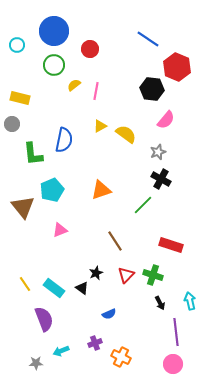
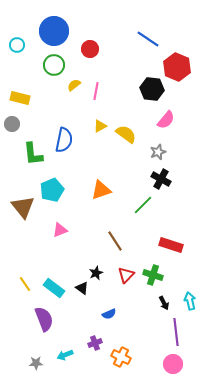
black arrow at (160, 303): moved 4 px right
cyan arrow at (61, 351): moved 4 px right, 4 px down
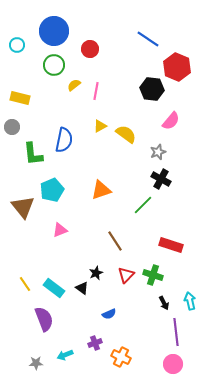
pink semicircle at (166, 120): moved 5 px right, 1 px down
gray circle at (12, 124): moved 3 px down
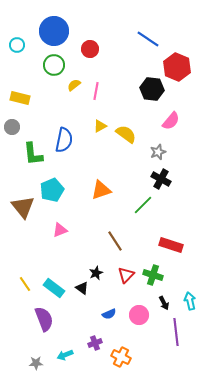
pink circle at (173, 364): moved 34 px left, 49 px up
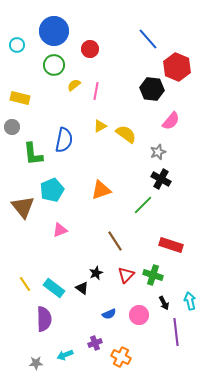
blue line at (148, 39): rotated 15 degrees clockwise
purple semicircle at (44, 319): rotated 20 degrees clockwise
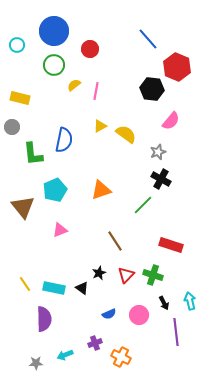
cyan pentagon at (52, 190): moved 3 px right
black star at (96, 273): moved 3 px right
cyan rectangle at (54, 288): rotated 25 degrees counterclockwise
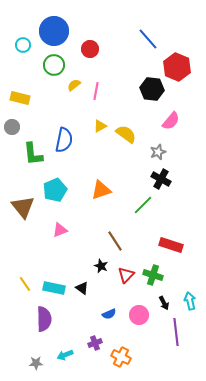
cyan circle at (17, 45): moved 6 px right
black star at (99, 273): moved 2 px right, 7 px up; rotated 24 degrees counterclockwise
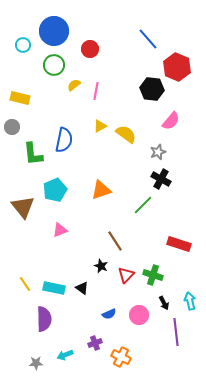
red rectangle at (171, 245): moved 8 px right, 1 px up
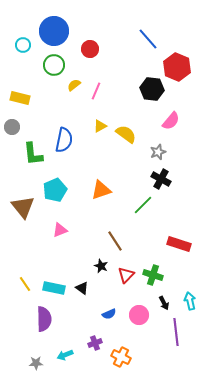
pink line at (96, 91): rotated 12 degrees clockwise
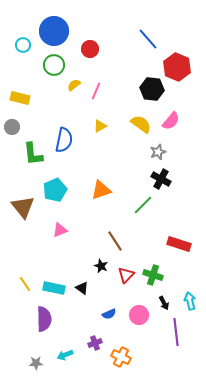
yellow semicircle at (126, 134): moved 15 px right, 10 px up
